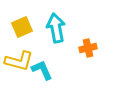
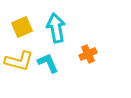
orange cross: moved 6 px down; rotated 12 degrees counterclockwise
cyan L-shape: moved 6 px right, 7 px up
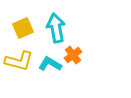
yellow square: moved 1 px right, 1 px down
orange cross: moved 15 px left, 1 px down; rotated 12 degrees counterclockwise
cyan L-shape: moved 2 px right, 1 px down; rotated 35 degrees counterclockwise
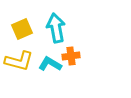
yellow square: moved 1 px left, 1 px down
orange cross: moved 2 px left, 1 px down; rotated 30 degrees clockwise
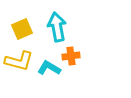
cyan arrow: moved 1 px right, 1 px up
cyan L-shape: moved 1 px left, 4 px down
